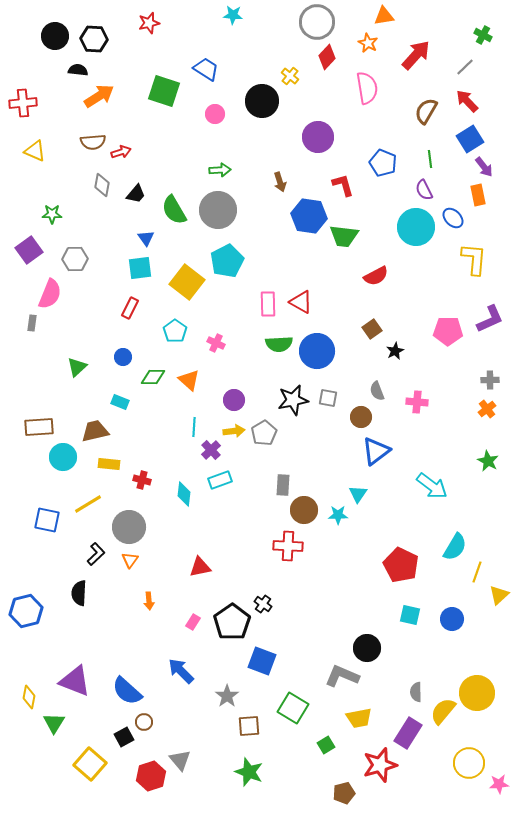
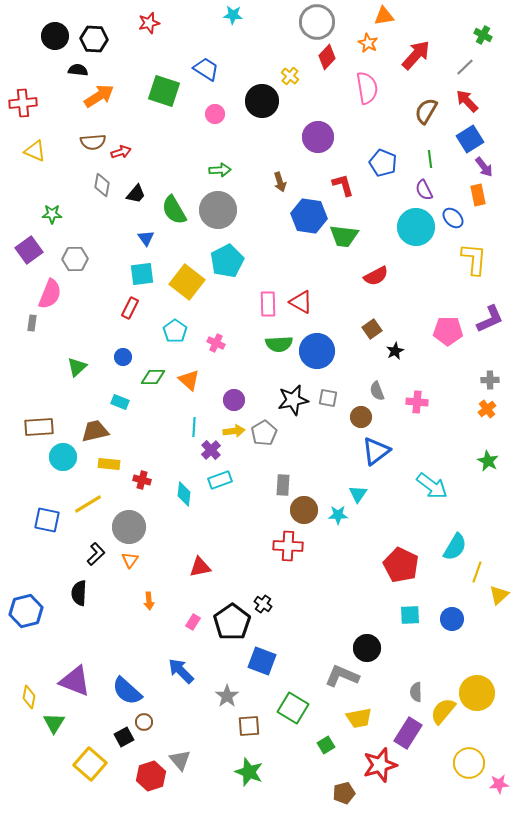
cyan square at (140, 268): moved 2 px right, 6 px down
cyan square at (410, 615): rotated 15 degrees counterclockwise
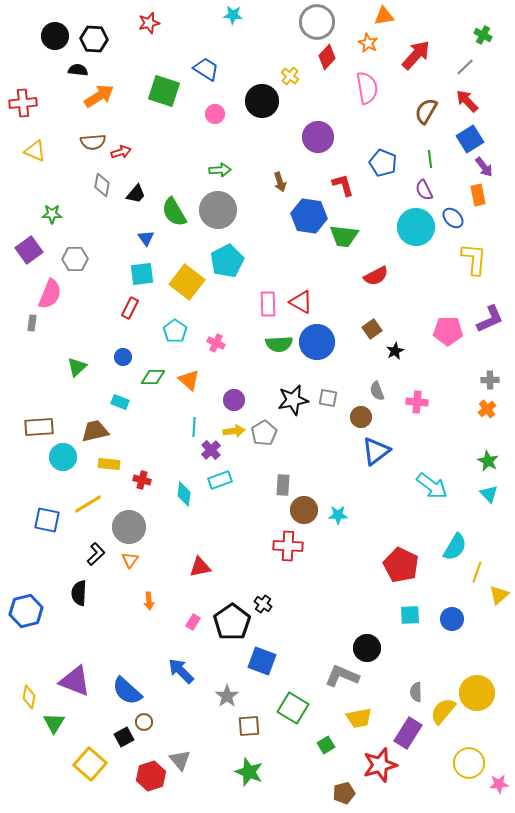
green semicircle at (174, 210): moved 2 px down
blue circle at (317, 351): moved 9 px up
cyan triangle at (358, 494): moved 131 px right; rotated 18 degrees counterclockwise
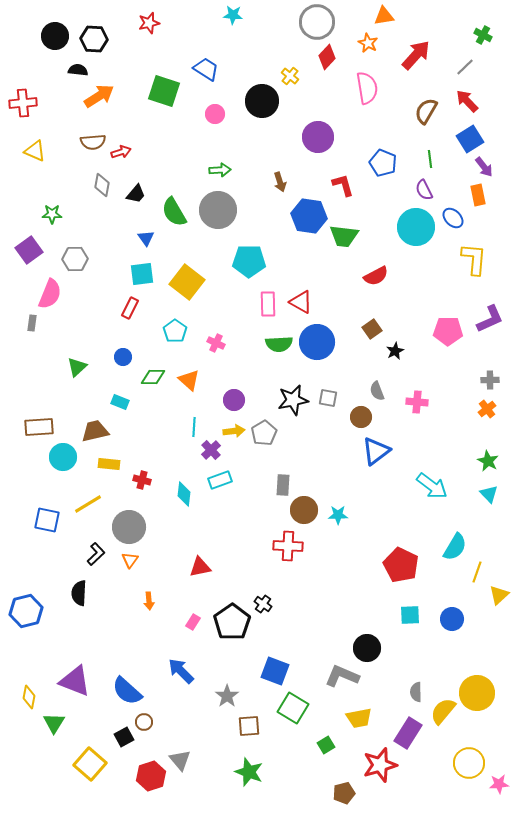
cyan pentagon at (227, 261): moved 22 px right; rotated 28 degrees clockwise
blue square at (262, 661): moved 13 px right, 10 px down
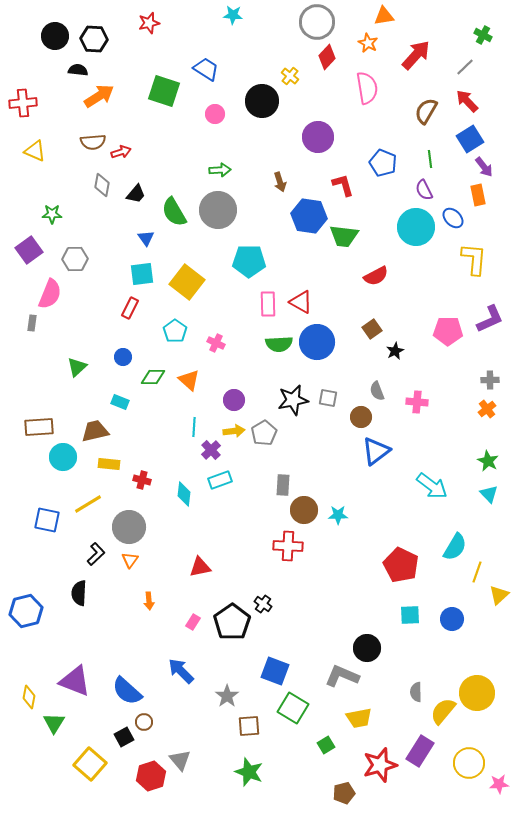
purple rectangle at (408, 733): moved 12 px right, 18 px down
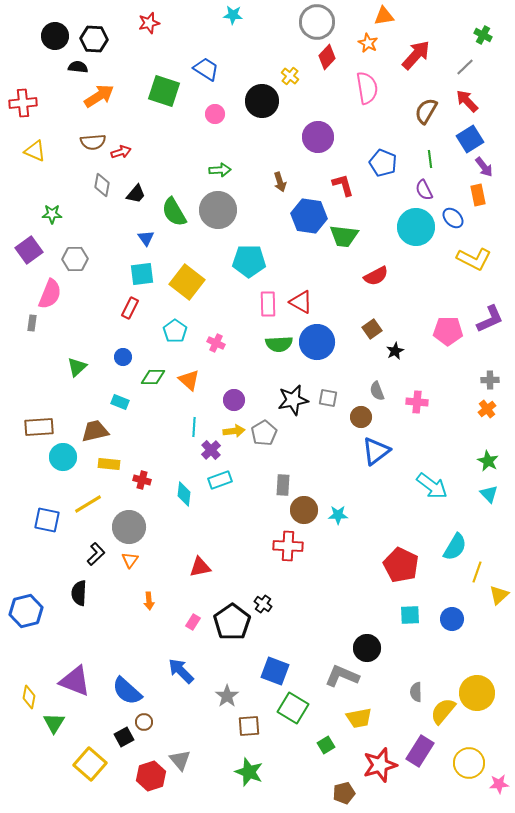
black semicircle at (78, 70): moved 3 px up
yellow L-shape at (474, 259): rotated 112 degrees clockwise
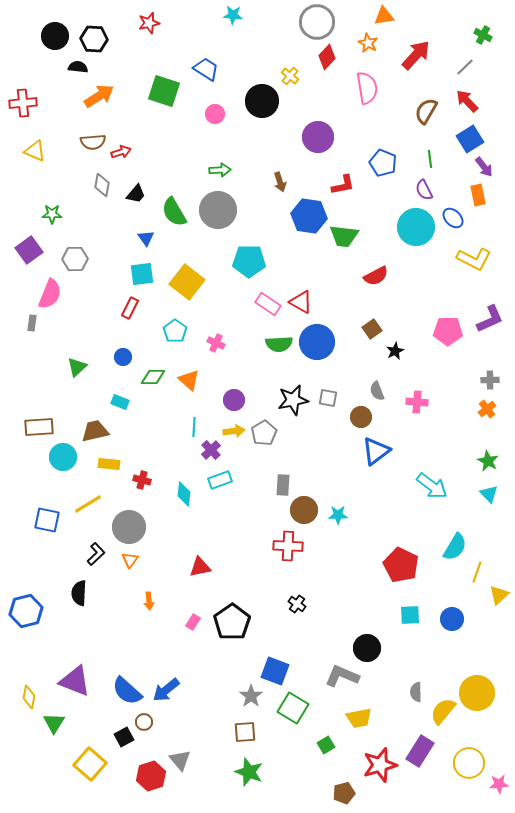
red L-shape at (343, 185): rotated 95 degrees clockwise
pink rectangle at (268, 304): rotated 55 degrees counterclockwise
black cross at (263, 604): moved 34 px right
blue arrow at (181, 671): moved 15 px left, 19 px down; rotated 84 degrees counterclockwise
gray star at (227, 696): moved 24 px right
brown square at (249, 726): moved 4 px left, 6 px down
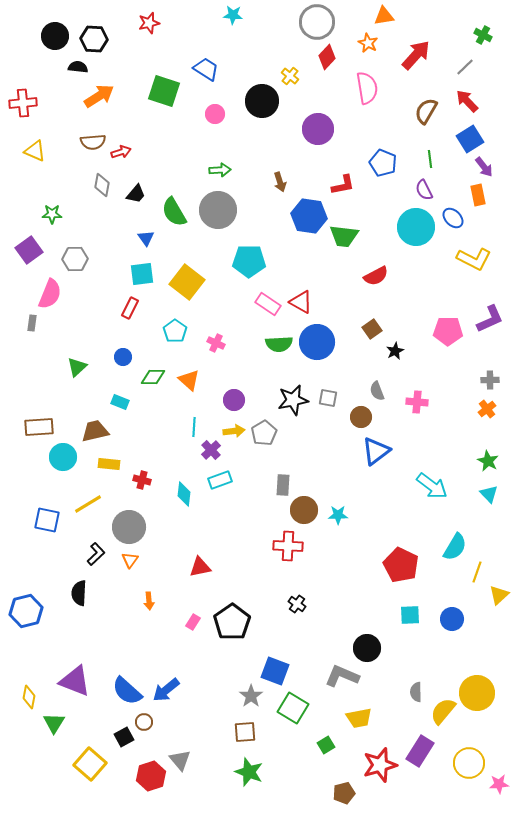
purple circle at (318, 137): moved 8 px up
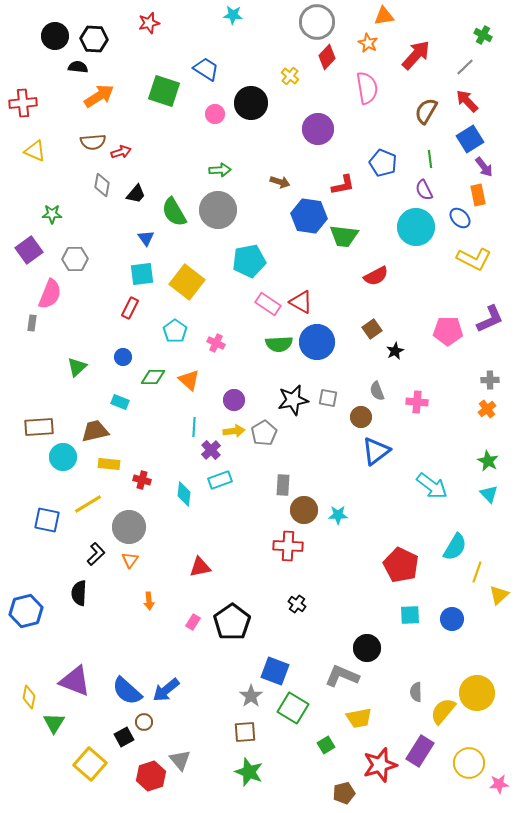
black circle at (262, 101): moved 11 px left, 2 px down
brown arrow at (280, 182): rotated 54 degrees counterclockwise
blue ellipse at (453, 218): moved 7 px right
cyan pentagon at (249, 261): rotated 12 degrees counterclockwise
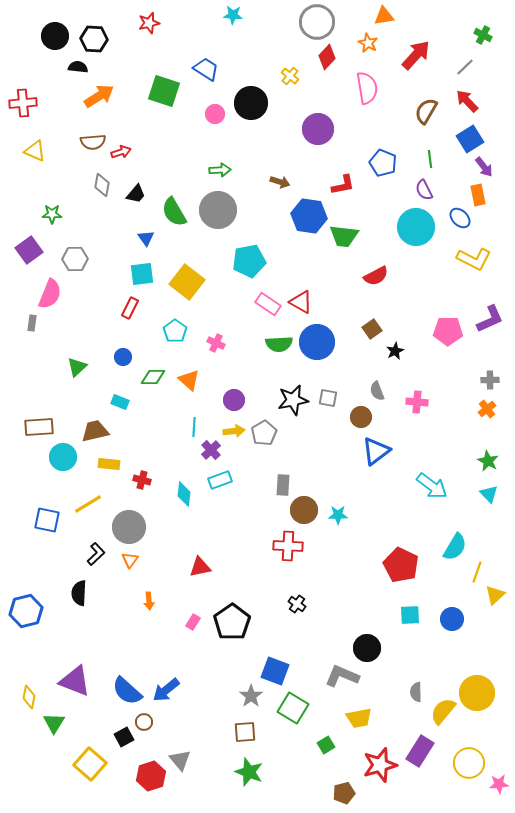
yellow triangle at (499, 595): moved 4 px left
